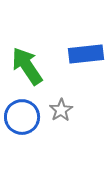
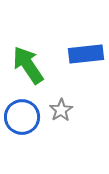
green arrow: moved 1 px right, 1 px up
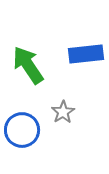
gray star: moved 2 px right, 2 px down
blue circle: moved 13 px down
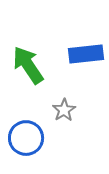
gray star: moved 1 px right, 2 px up
blue circle: moved 4 px right, 8 px down
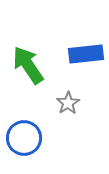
gray star: moved 4 px right, 7 px up
blue circle: moved 2 px left
